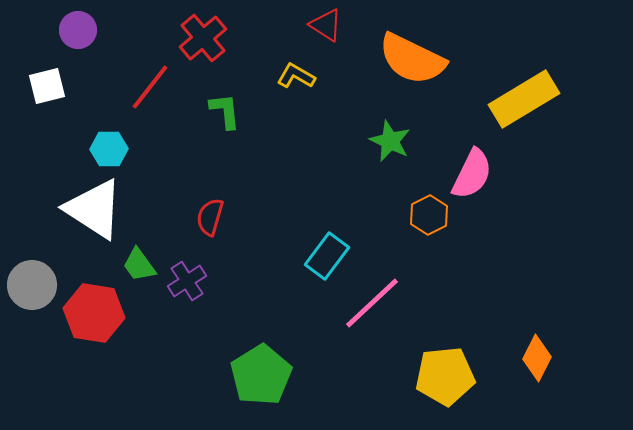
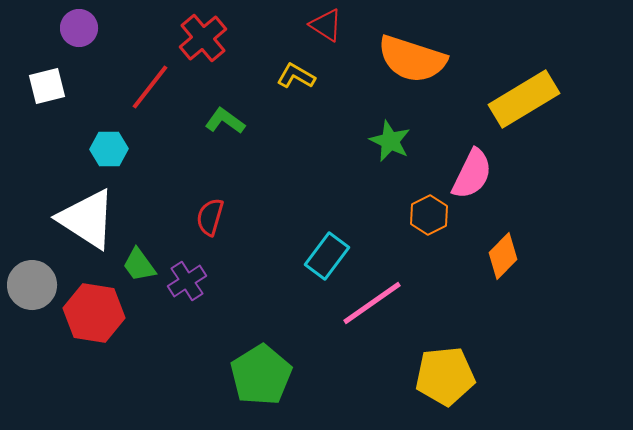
purple circle: moved 1 px right, 2 px up
orange semicircle: rotated 8 degrees counterclockwise
green L-shape: moved 10 px down; rotated 48 degrees counterclockwise
white triangle: moved 7 px left, 10 px down
pink line: rotated 8 degrees clockwise
orange diamond: moved 34 px left, 102 px up; rotated 18 degrees clockwise
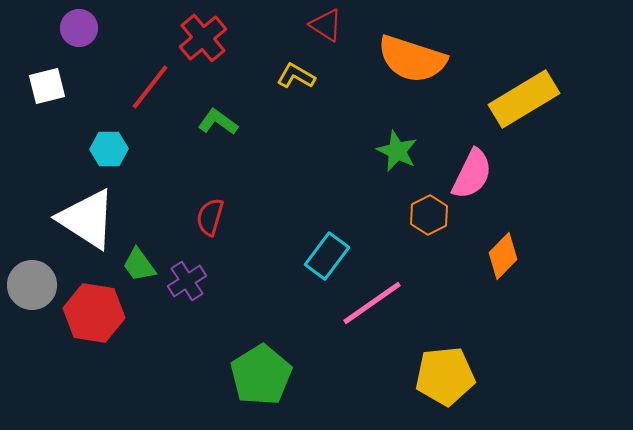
green L-shape: moved 7 px left, 1 px down
green star: moved 7 px right, 10 px down
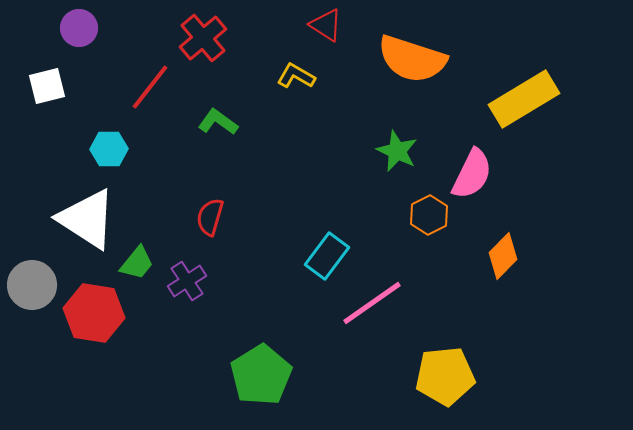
green trapezoid: moved 2 px left, 2 px up; rotated 105 degrees counterclockwise
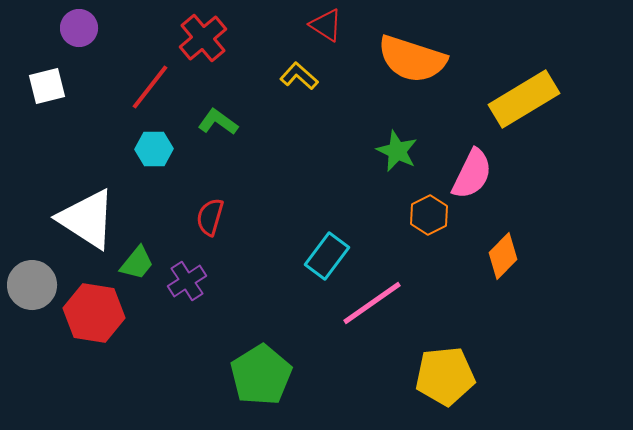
yellow L-shape: moved 3 px right; rotated 12 degrees clockwise
cyan hexagon: moved 45 px right
